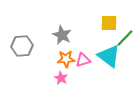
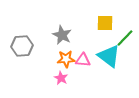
yellow square: moved 4 px left
pink triangle: rotated 21 degrees clockwise
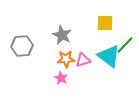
green line: moved 7 px down
pink triangle: rotated 21 degrees counterclockwise
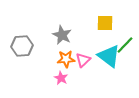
pink triangle: rotated 28 degrees counterclockwise
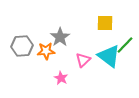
gray star: moved 2 px left, 2 px down; rotated 12 degrees clockwise
orange star: moved 20 px left, 8 px up
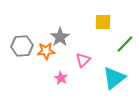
yellow square: moved 2 px left, 1 px up
green line: moved 1 px up
cyan triangle: moved 5 px right, 22 px down; rotated 45 degrees clockwise
